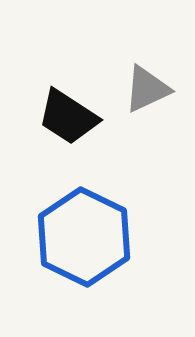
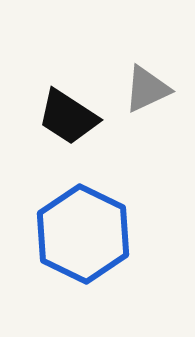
blue hexagon: moved 1 px left, 3 px up
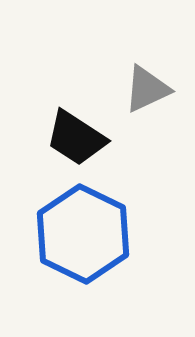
black trapezoid: moved 8 px right, 21 px down
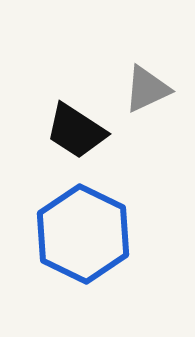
black trapezoid: moved 7 px up
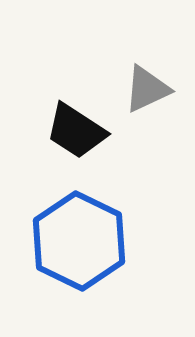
blue hexagon: moved 4 px left, 7 px down
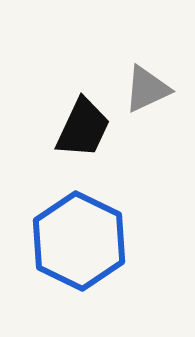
black trapezoid: moved 7 px right, 3 px up; rotated 98 degrees counterclockwise
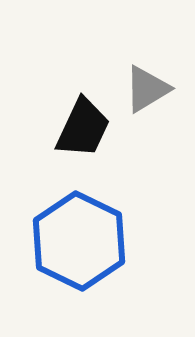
gray triangle: rotated 6 degrees counterclockwise
